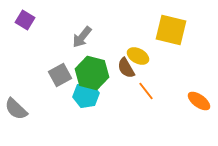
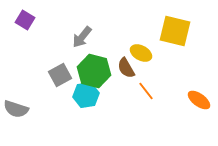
yellow square: moved 4 px right, 1 px down
yellow ellipse: moved 3 px right, 3 px up
green hexagon: moved 2 px right, 2 px up
orange ellipse: moved 1 px up
gray semicircle: rotated 25 degrees counterclockwise
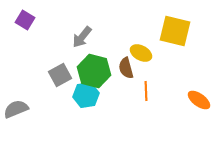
brown semicircle: rotated 15 degrees clockwise
orange line: rotated 36 degrees clockwise
gray semicircle: rotated 140 degrees clockwise
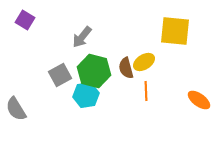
yellow square: rotated 8 degrees counterclockwise
yellow ellipse: moved 3 px right, 9 px down; rotated 60 degrees counterclockwise
gray semicircle: rotated 100 degrees counterclockwise
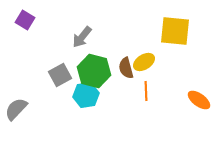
gray semicircle: rotated 75 degrees clockwise
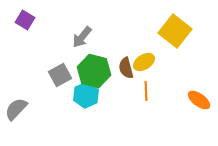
yellow square: rotated 32 degrees clockwise
cyan hexagon: rotated 15 degrees counterclockwise
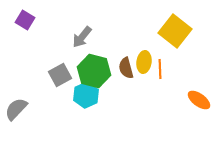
yellow ellipse: rotated 50 degrees counterclockwise
orange line: moved 14 px right, 22 px up
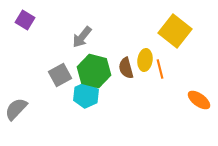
yellow ellipse: moved 1 px right, 2 px up
orange line: rotated 12 degrees counterclockwise
